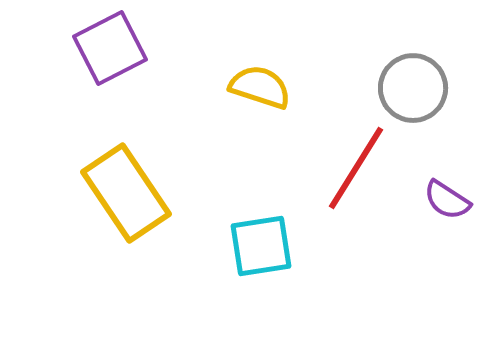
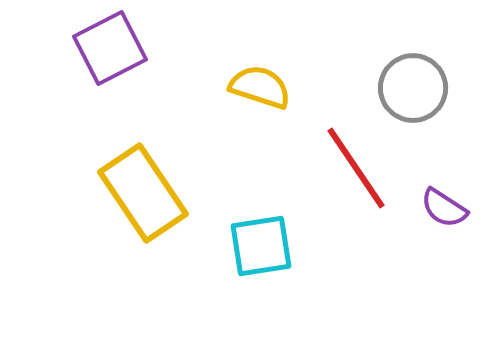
red line: rotated 66 degrees counterclockwise
yellow rectangle: moved 17 px right
purple semicircle: moved 3 px left, 8 px down
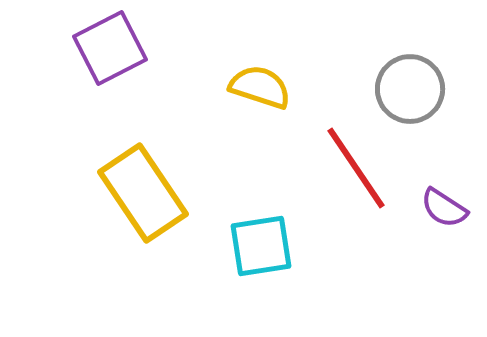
gray circle: moved 3 px left, 1 px down
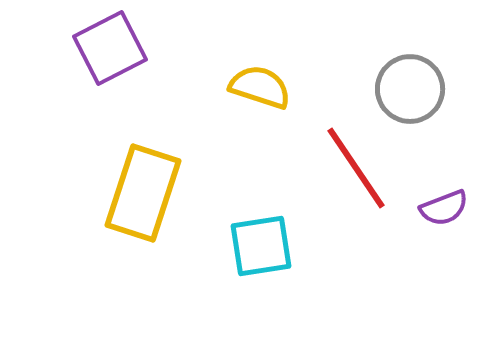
yellow rectangle: rotated 52 degrees clockwise
purple semicircle: rotated 54 degrees counterclockwise
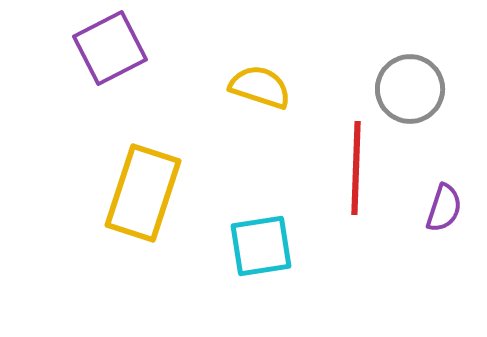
red line: rotated 36 degrees clockwise
purple semicircle: rotated 51 degrees counterclockwise
